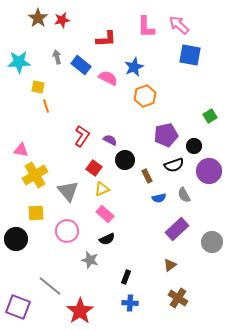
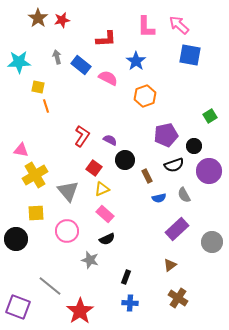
blue star at (134, 67): moved 2 px right, 6 px up; rotated 12 degrees counterclockwise
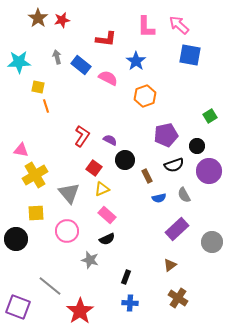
red L-shape at (106, 39): rotated 10 degrees clockwise
black circle at (194, 146): moved 3 px right
gray triangle at (68, 191): moved 1 px right, 2 px down
pink rectangle at (105, 214): moved 2 px right, 1 px down
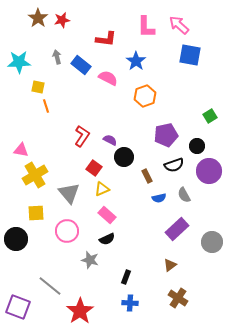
black circle at (125, 160): moved 1 px left, 3 px up
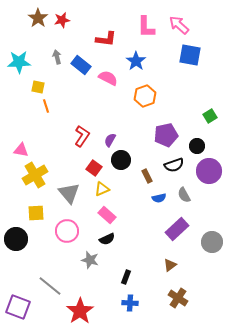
purple semicircle at (110, 140): rotated 88 degrees counterclockwise
black circle at (124, 157): moved 3 px left, 3 px down
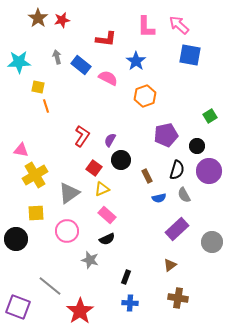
black semicircle at (174, 165): moved 3 px right, 5 px down; rotated 54 degrees counterclockwise
gray triangle at (69, 193): rotated 35 degrees clockwise
brown cross at (178, 298): rotated 24 degrees counterclockwise
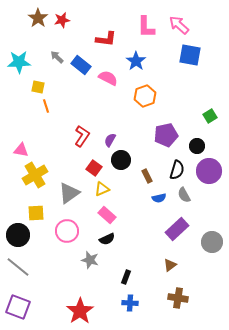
gray arrow at (57, 57): rotated 32 degrees counterclockwise
black circle at (16, 239): moved 2 px right, 4 px up
gray line at (50, 286): moved 32 px left, 19 px up
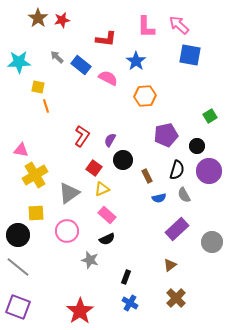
orange hexagon at (145, 96): rotated 15 degrees clockwise
black circle at (121, 160): moved 2 px right
brown cross at (178, 298): moved 2 px left; rotated 36 degrees clockwise
blue cross at (130, 303): rotated 28 degrees clockwise
